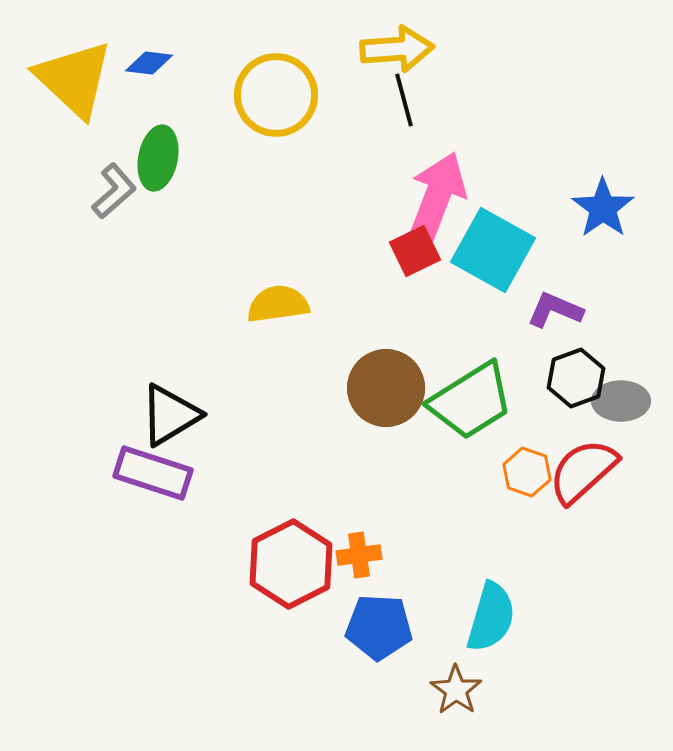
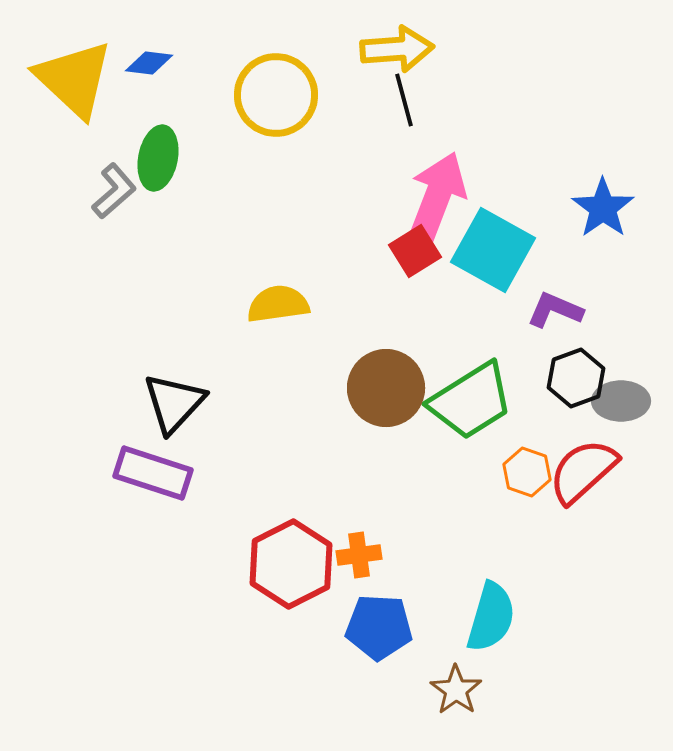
red square: rotated 6 degrees counterclockwise
black triangle: moved 4 px right, 12 px up; rotated 16 degrees counterclockwise
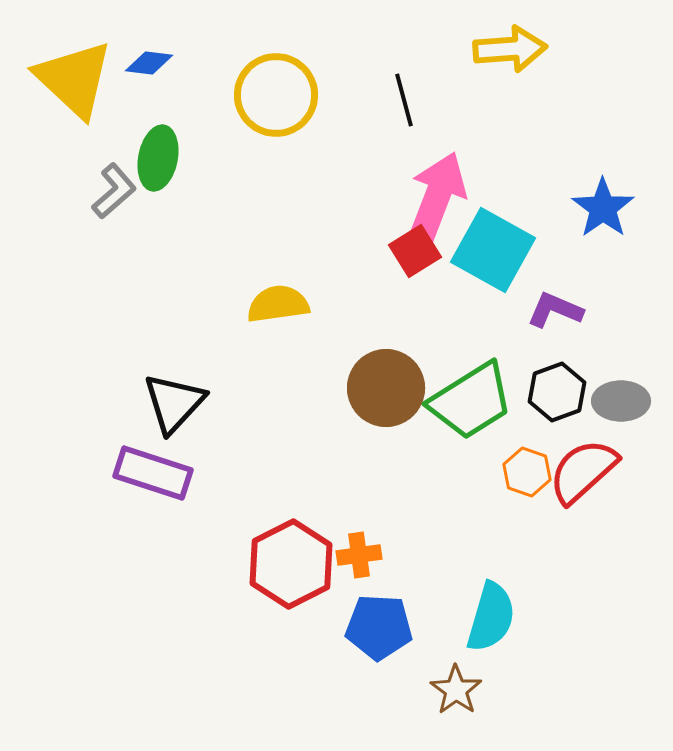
yellow arrow: moved 113 px right
black hexagon: moved 19 px left, 14 px down
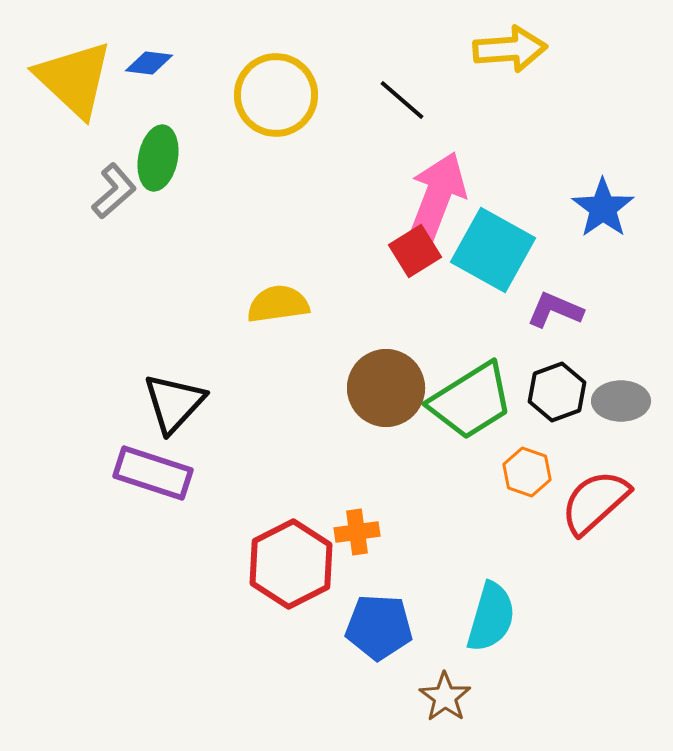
black line: moved 2 px left; rotated 34 degrees counterclockwise
red semicircle: moved 12 px right, 31 px down
orange cross: moved 2 px left, 23 px up
brown star: moved 11 px left, 7 px down
